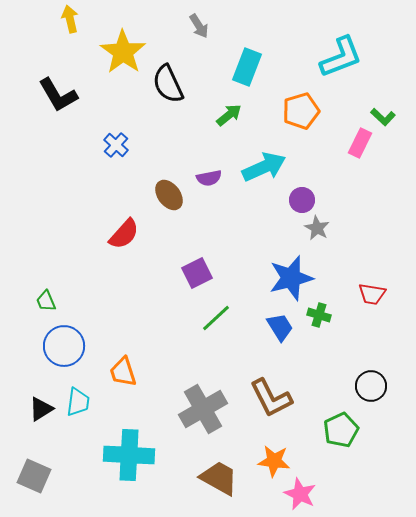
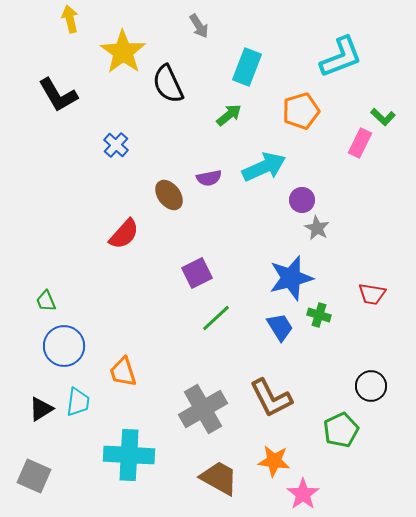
pink star: moved 3 px right; rotated 12 degrees clockwise
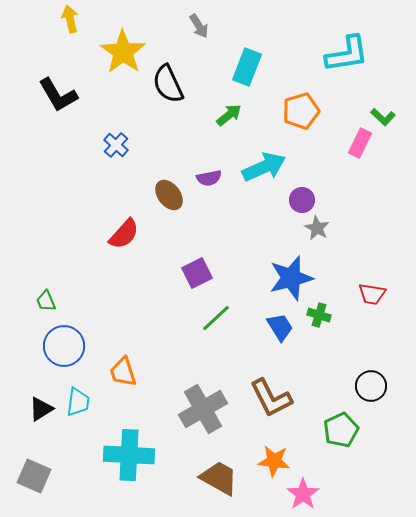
cyan L-shape: moved 6 px right, 3 px up; rotated 12 degrees clockwise
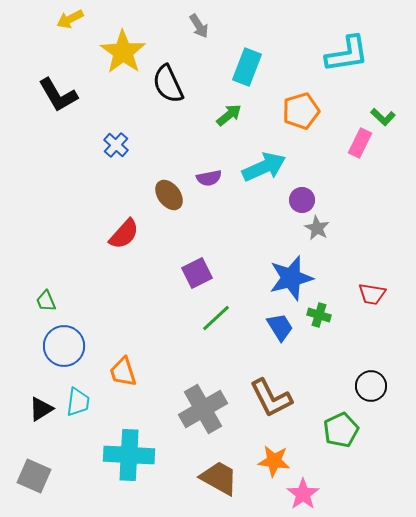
yellow arrow: rotated 104 degrees counterclockwise
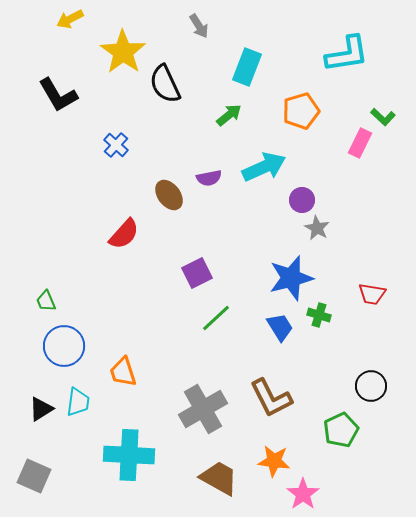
black semicircle: moved 3 px left
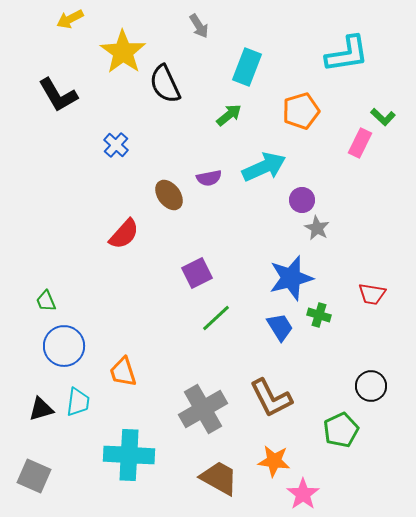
black triangle: rotated 16 degrees clockwise
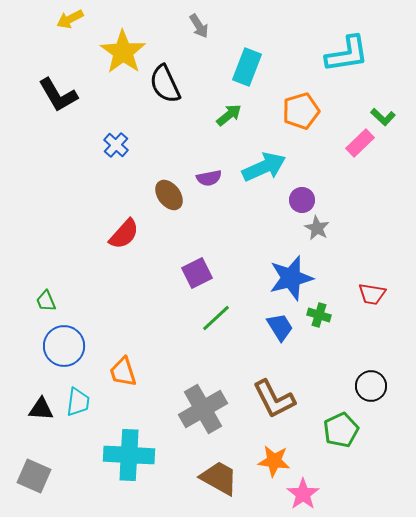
pink rectangle: rotated 20 degrees clockwise
brown L-shape: moved 3 px right, 1 px down
black triangle: rotated 20 degrees clockwise
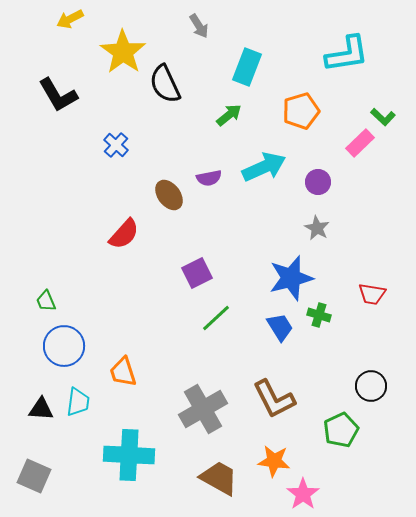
purple circle: moved 16 px right, 18 px up
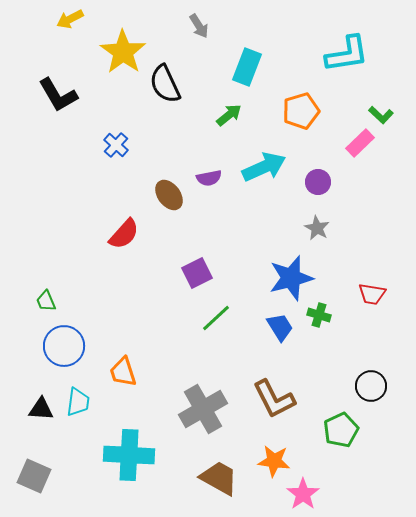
green L-shape: moved 2 px left, 2 px up
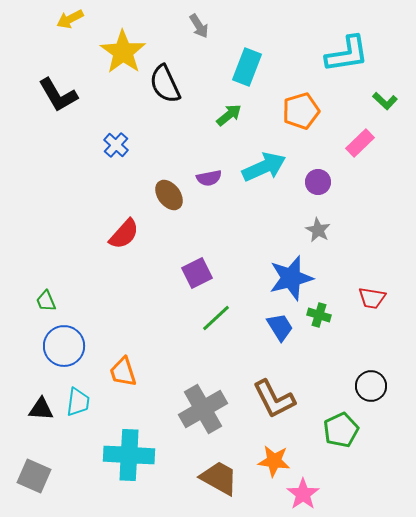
green L-shape: moved 4 px right, 14 px up
gray star: moved 1 px right, 2 px down
red trapezoid: moved 4 px down
